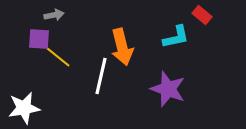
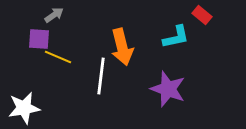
gray arrow: rotated 24 degrees counterclockwise
yellow line: rotated 16 degrees counterclockwise
white line: rotated 6 degrees counterclockwise
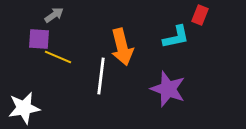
red rectangle: moved 2 px left; rotated 72 degrees clockwise
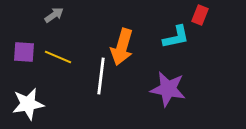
purple square: moved 15 px left, 13 px down
orange arrow: rotated 30 degrees clockwise
purple star: rotated 9 degrees counterclockwise
white star: moved 4 px right, 4 px up
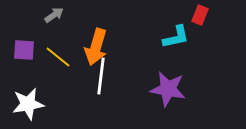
orange arrow: moved 26 px left
purple square: moved 2 px up
yellow line: rotated 16 degrees clockwise
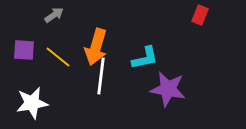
cyan L-shape: moved 31 px left, 21 px down
white star: moved 4 px right, 1 px up
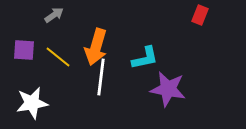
white line: moved 1 px down
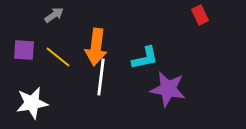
red rectangle: rotated 48 degrees counterclockwise
orange arrow: rotated 9 degrees counterclockwise
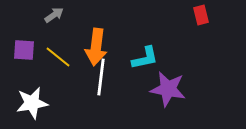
red rectangle: moved 1 px right; rotated 12 degrees clockwise
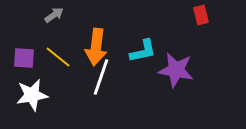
purple square: moved 8 px down
cyan L-shape: moved 2 px left, 7 px up
white line: rotated 12 degrees clockwise
purple star: moved 8 px right, 19 px up
white star: moved 8 px up
